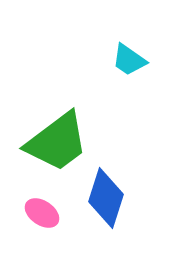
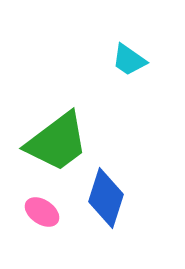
pink ellipse: moved 1 px up
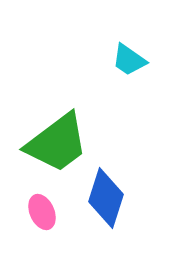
green trapezoid: moved 1 px down
pink ellipse: rotated 32 degrees clockwise
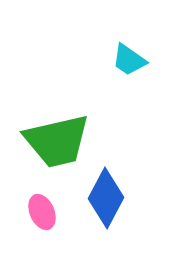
green trapezoid: moved 2 px up; rotated 24 degrees clockwise
blue diamond: rotated 10 degrees clockwise
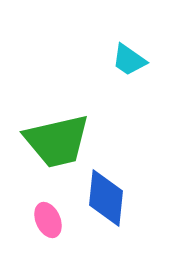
blue diamond: rotated 22 degrees counterclockwise
pink ellipse: moved 6 px right, 8 px down
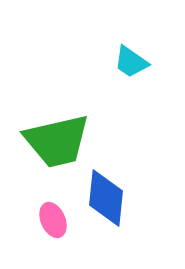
cyan trapezoid: moved 2 px right, 2 px down
pink ellipse: moved 5 px right
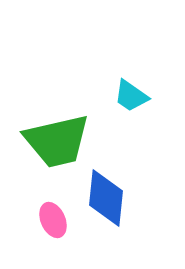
cyan trapezoid: moved 34 px down
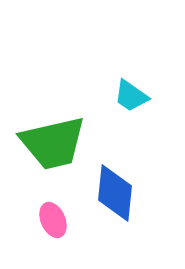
green trapezoid: moved 4 px left, 2 px down
blue diamond: moved 9 px right, 5 px up
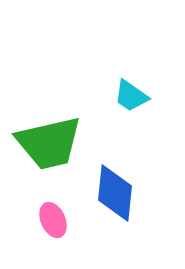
green trapezoid: moved 4 px left
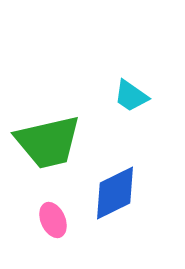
green trapezoid: moved 1 px left, 1 px up
blue diamond: rotated 58 degrees clockwise
